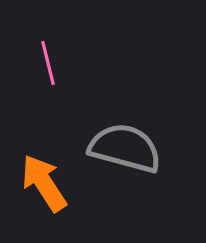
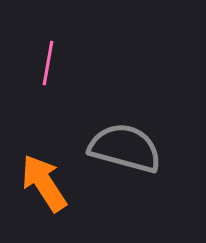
pink line: rotated 24 degrees clockwise
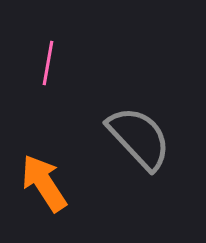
gray semicircle: moved 14 px right, 10 px up; rotated 32 degrees clockwise
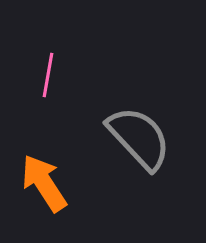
pink line: moved 12 px down
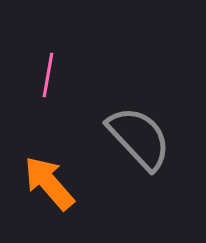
orange arrow: moved 5 px right; rotated 8 degrees counterclockwise
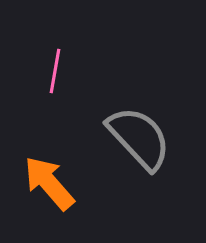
pink line: moved 7 px right, 4 px up
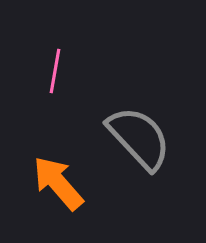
orange arrow: moved 9 px right
